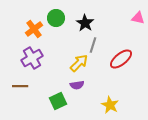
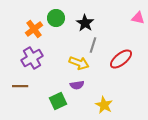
yellow arrow: rotated 66 degrees clockwise
yellow star: moved 6 px left
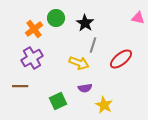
purple semicircle: moved 8 px right, 3 px down
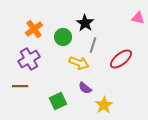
green circle: moved 7 px right, 19 px down
purple cross: moved 3 px left, 1 px down
purple semicircle: rotated 48 degrees clockwise
yellow star: rotated 12 degrees clockwise
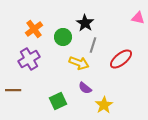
brown line: moved 7 px left, 4 px down
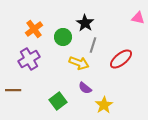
green square: rotated 12 degrees counterclockwise
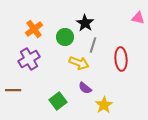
green circle: moved 2 px right
red ellipse: rotated 55 degrees counterclockwise
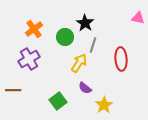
yellow arrow: rotated 78 degrees counterclockwise
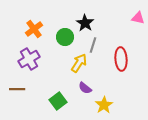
brown line: moved 4 px right, 1 px up
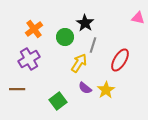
red ellipse: moved 1 px left, 1 px down; rotated 35 degrees clockwise
yellow star: moved 2 px right, 15 px up
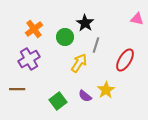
pink triangle: moved 1 px left, 1 px down
gray line: moved 3 px right
red ellipse: moved 5 px right
purple semicircle: moved 8 px down
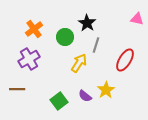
black star: moved 2 px right
green square: moved 1 px right
